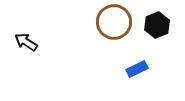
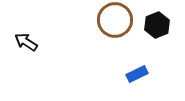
brown circle: moved 1 px right, 2 px up
blue rectangle: moved 5 px down
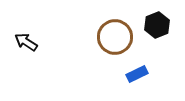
brown circle: moved 17 px down
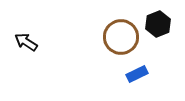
black hexagon: moved 1 px right, 1 px up
brown circle: moved 6 px right
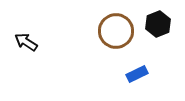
brown circle: moved 5 px left, 6 px up
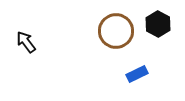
black hexagon: rotated 10 degrees counterclockwise
black arrow: rotated 20 degrees clockwise
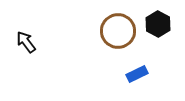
brown circle: moved 2 px right
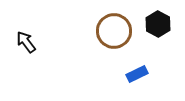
brown circle: moved 4 px left
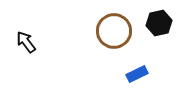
black hexagon: moved 1 px right, 1 px up; rotated 20 degrees clockwise
